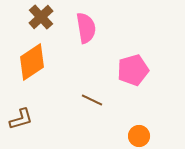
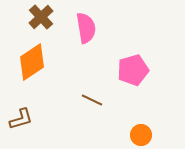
orange circle: moved 2 px right, 1 px up
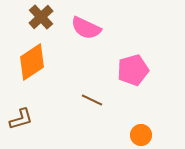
pink semicircle: rotated 124 degrees clockwise
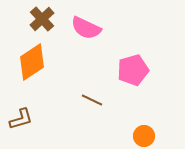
brown cross: moved 1 px right, 2 px down
orange circle: moved 3 px right, 1 px down
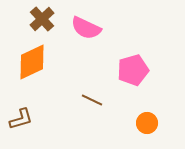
orange diamond: rotated 9 degrees clockwise
orange circle: moved 3 px right, 13 px up
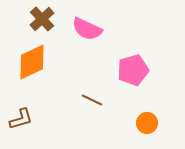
pink semicircle: moved 1 px right, 1 px down
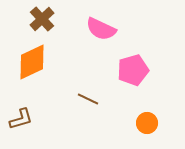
pink semicircle: moved 14 px right
brown line: moved 4 px left, 1 px up
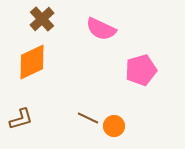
pink pentagon: moved 8 px right
brown line: moved 19 px down
orange circle: moved 33 px left, 3 px down
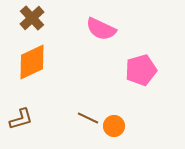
brown cross: moved 10 px left, 1 px up
